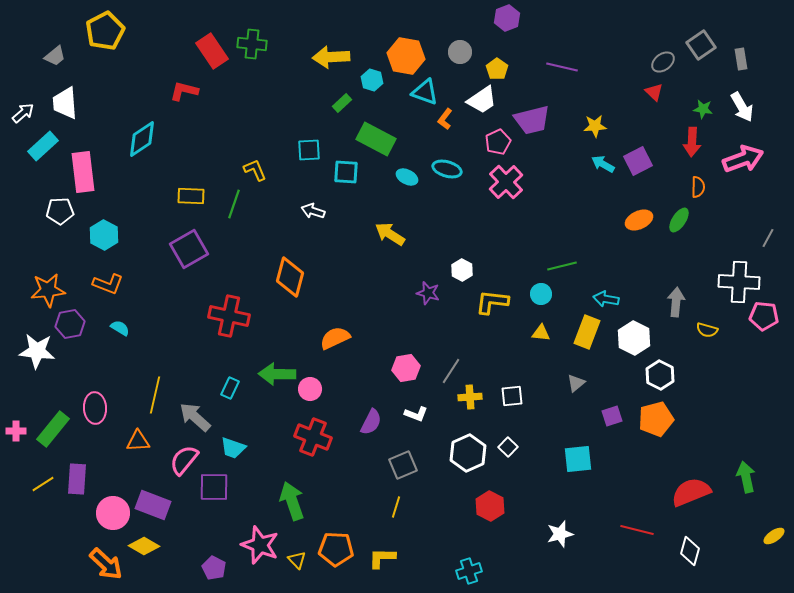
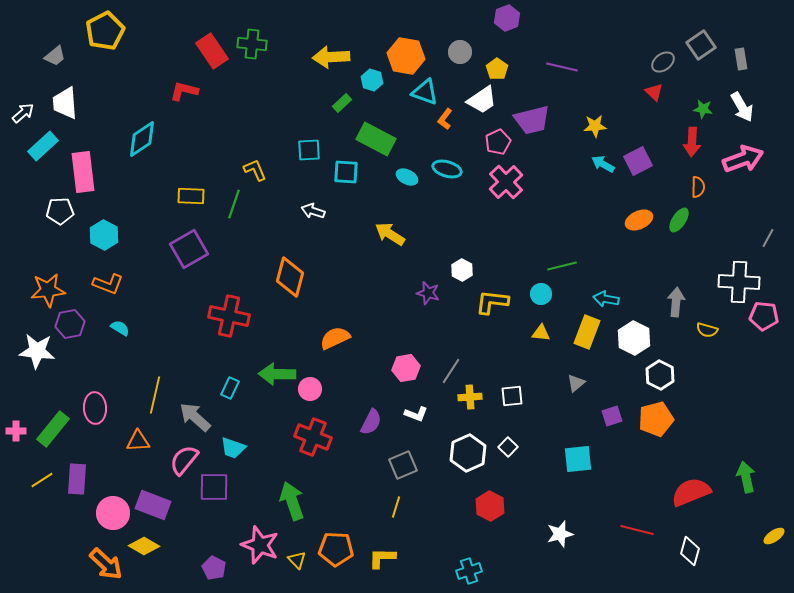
yellow line at (43, 484): moved 1 px left, 4 px up
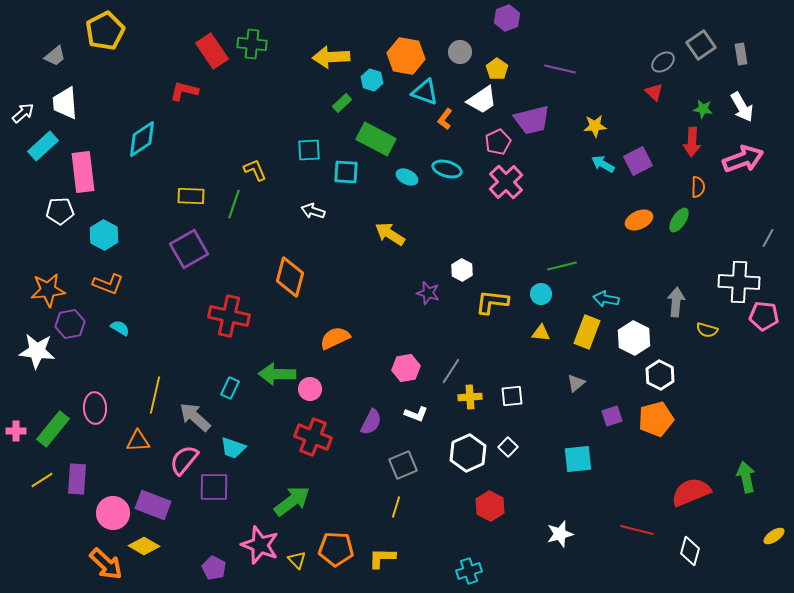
gray rectangle at (741, 59): moved 5 px up
purple line at (562, 67): moved 2 px left, 2 px down
green arrow at (292, 501): rotated 72 degrees clockwise
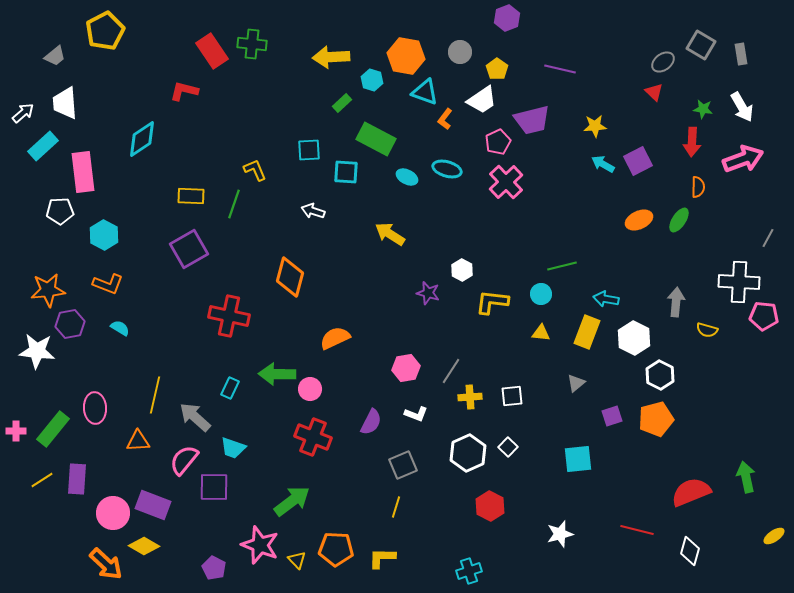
gray square at (701, 45): rotated 24 degrees counterclockwise
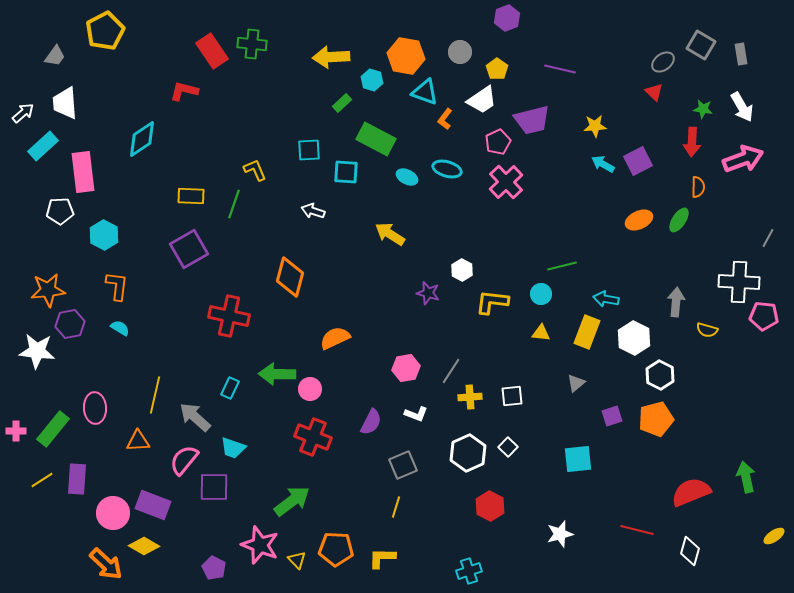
gray trapezoid at (55, 56): rotated 15 degrees counterclockwise
orange L-shape at (108, 284): moved 9 px right, 2 px down; rotated 104 degrees counterclockwise
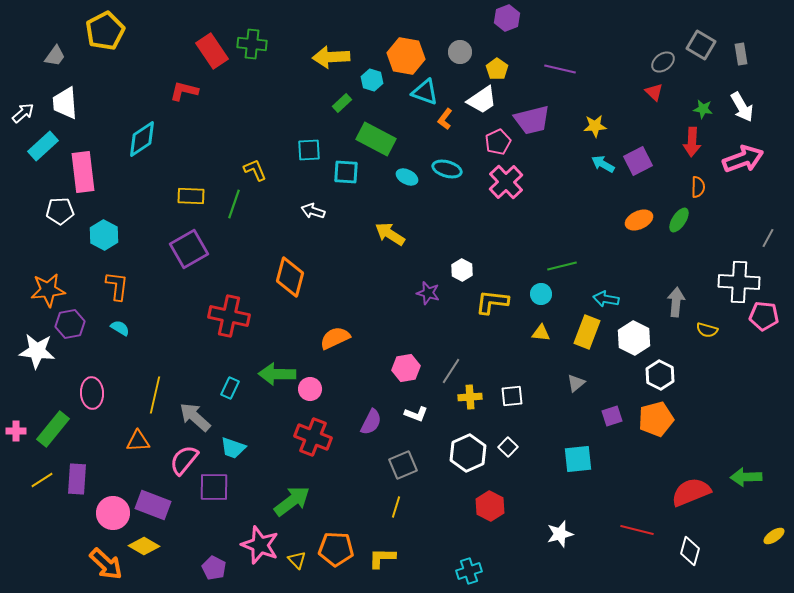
pink ellipse at (95, 408): moved 3 px left, 15 px up
green arrow at (746, 477): rotated 80 degrees counterclockwise
